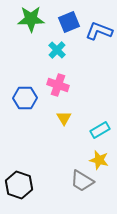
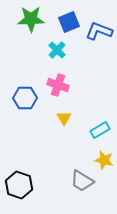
yellow star: moved 5 px right
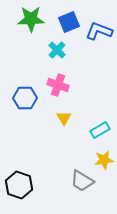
yellow star: rotated 24 degrees counterclockwise
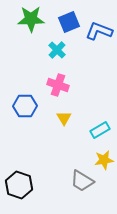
blue hexagon: moved 8 px down
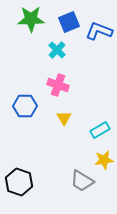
black hexagon: moved 3 px up
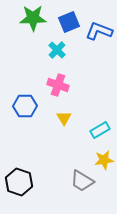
green star: moved 2 px right, 1 px up
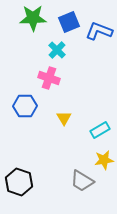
pink cross: moved 9 px left, 7 px up
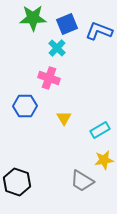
blue square: moved 2 px left, 2 px down
cyan cross: moved 2 px up
black hexagon: moved 2 px left
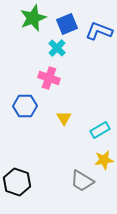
green star: rotated 20 degrees counterclockwise
